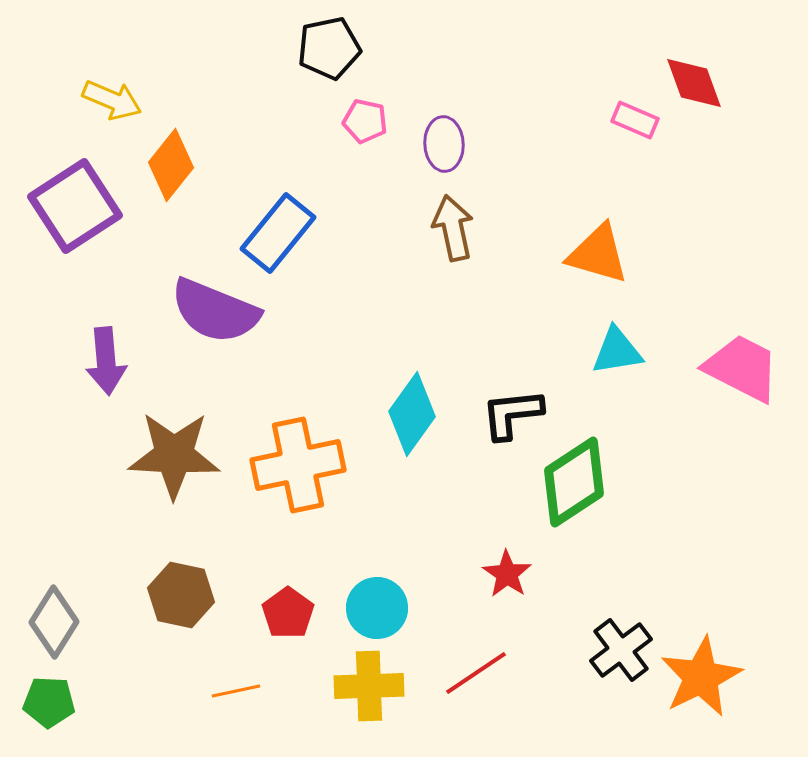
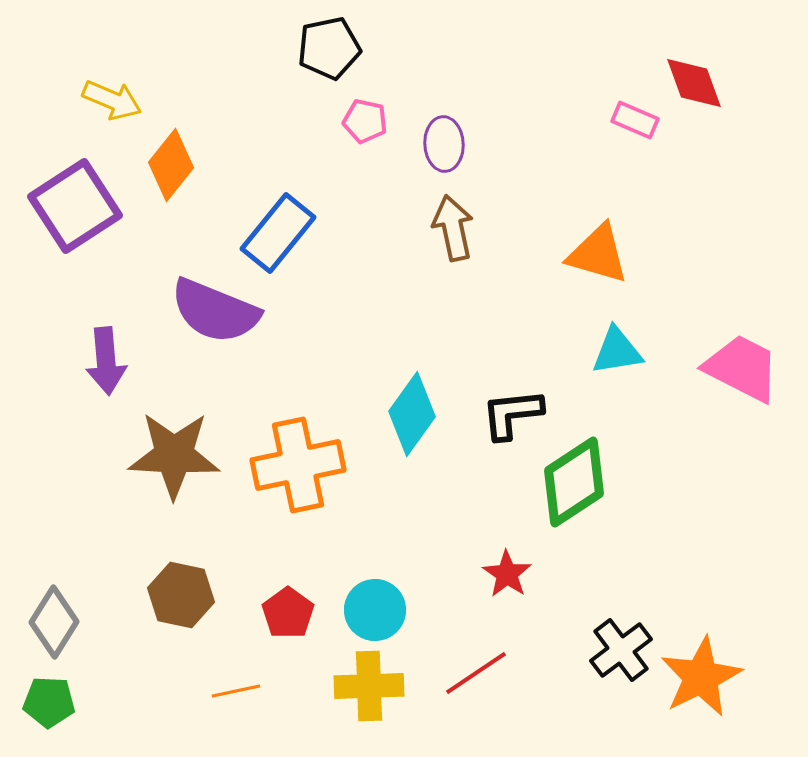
cyan circle: moved 2 px left, 2 px down
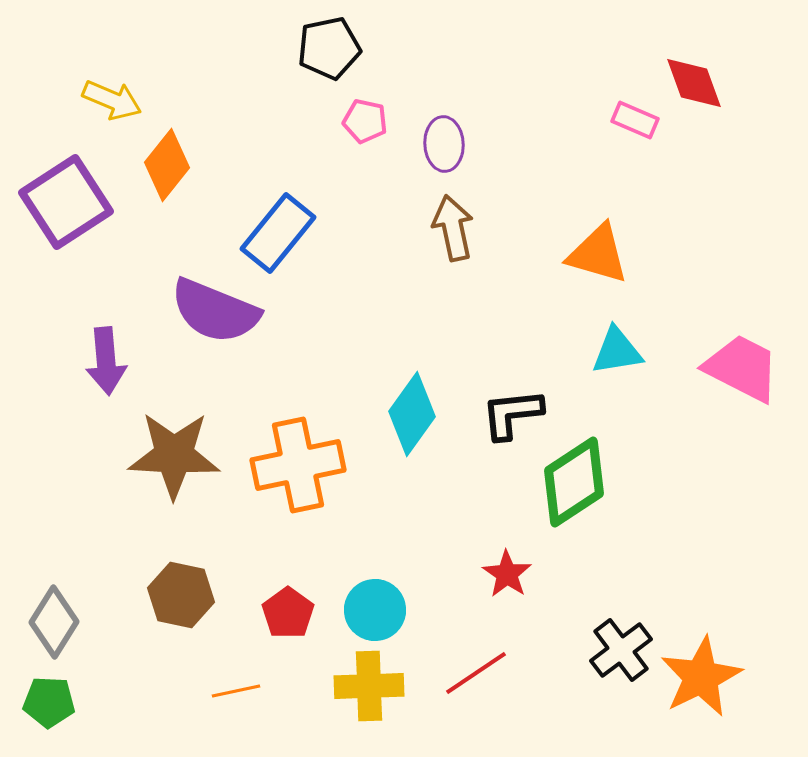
orange diamond: moved 4 px left
purple square: moved 9 px left, 4 px up
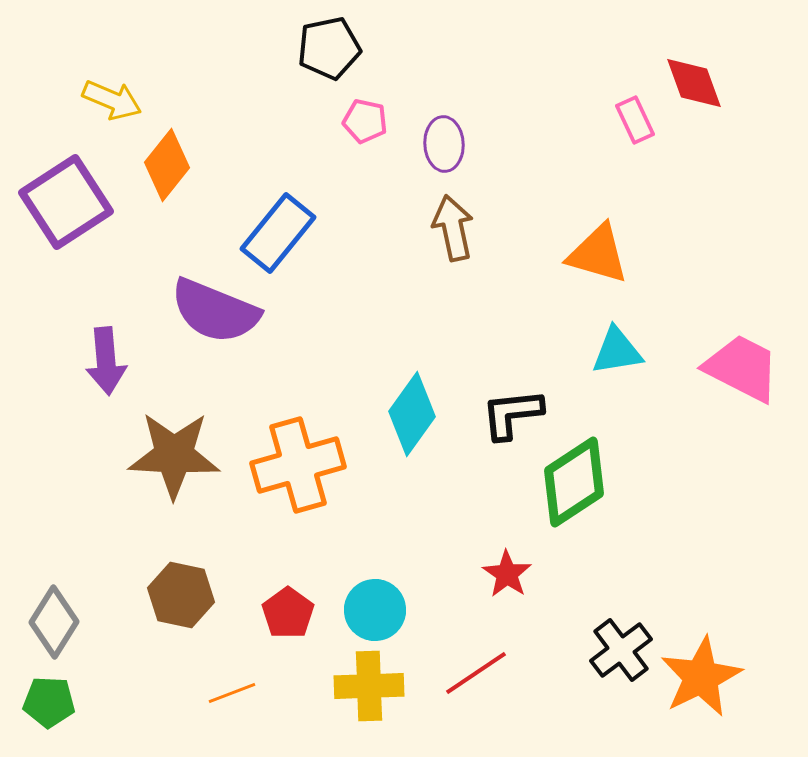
pink rectangle: rotated 42 degrees clockwise
orange cross: rotated 4 degrees counterclockwise
orange line: moved 4 px left, 2 px down; rotated 9 degrees counterclockwise
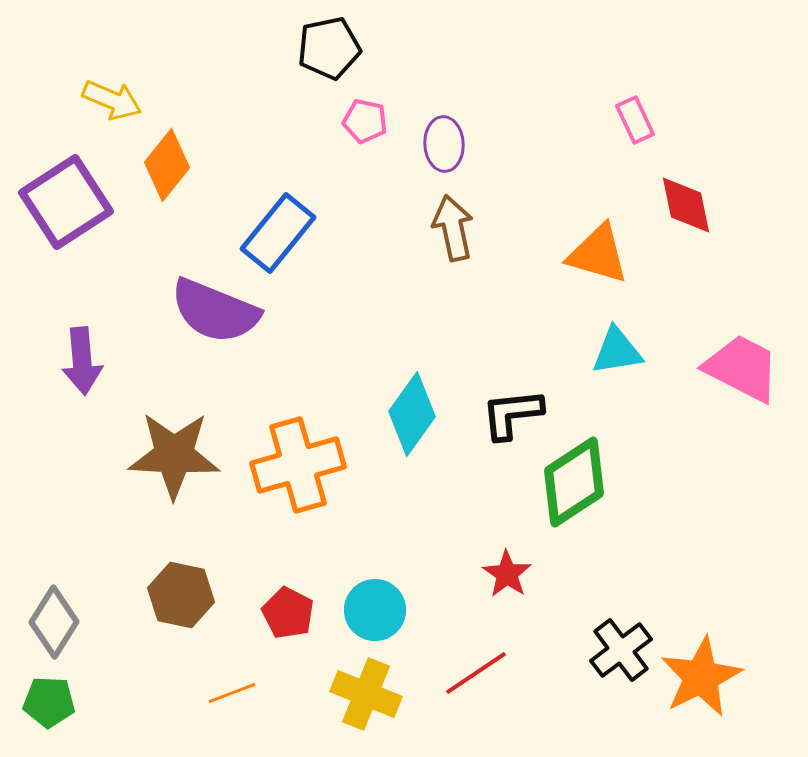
red diamond: moved 8 px left, 122 px down; rotated 8 degrees clockwise
purple arrow: moved 24 px left
red pentagon: rotated 9 degrees counterclockwise
yellow cross: moved 3 px left, 8 px down; rotated 24 degrees clockwise
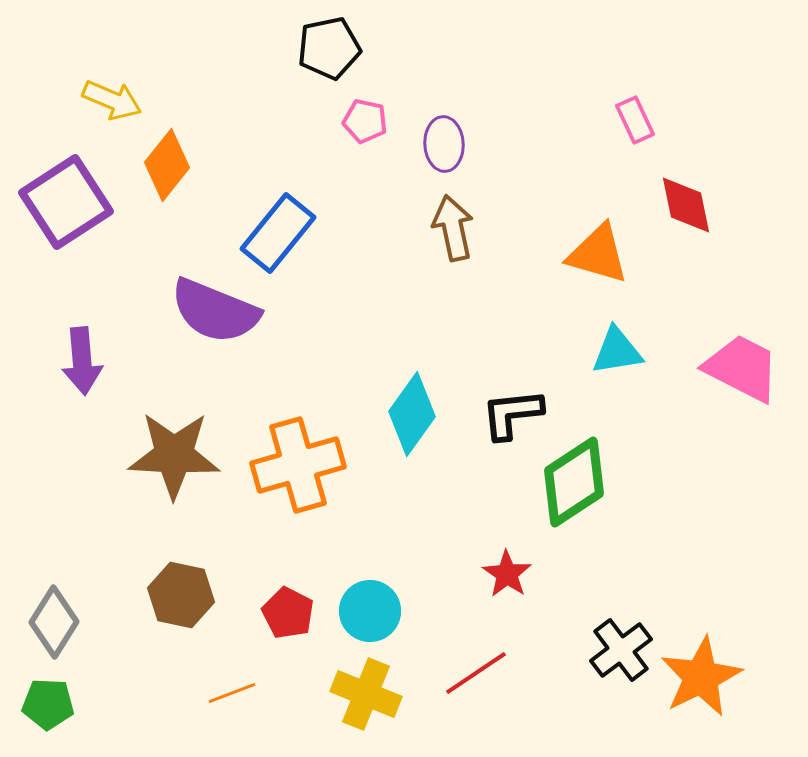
cyan circle: moved 5 px left, 1 px down
green pentagon: moved 1 px left, 2 px down
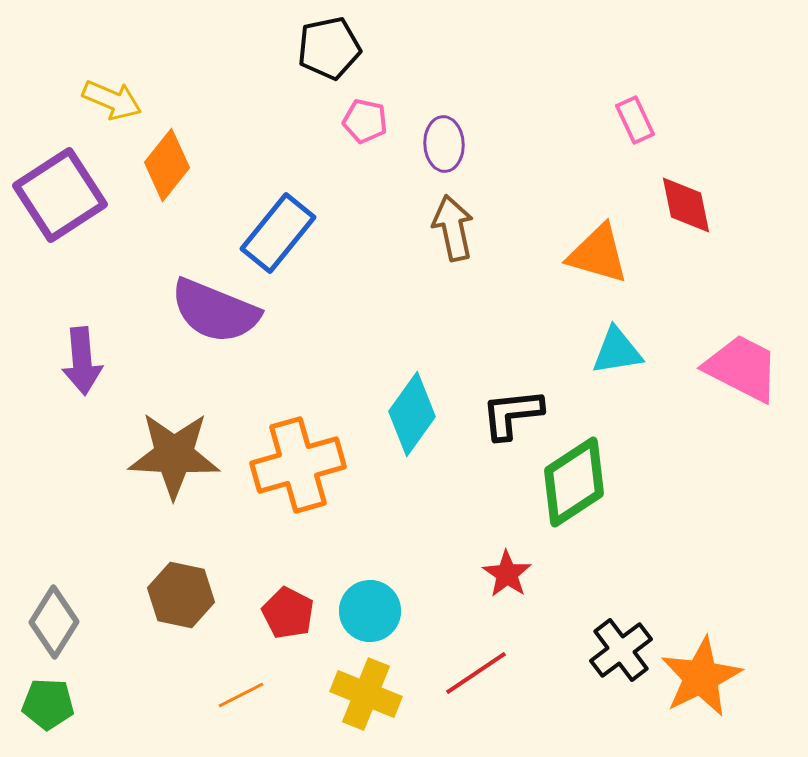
purple square: moved 6 px left, 7 px up
orange line: moved 9 px right, 2 px down; rotated 6 degrees counterclockwise
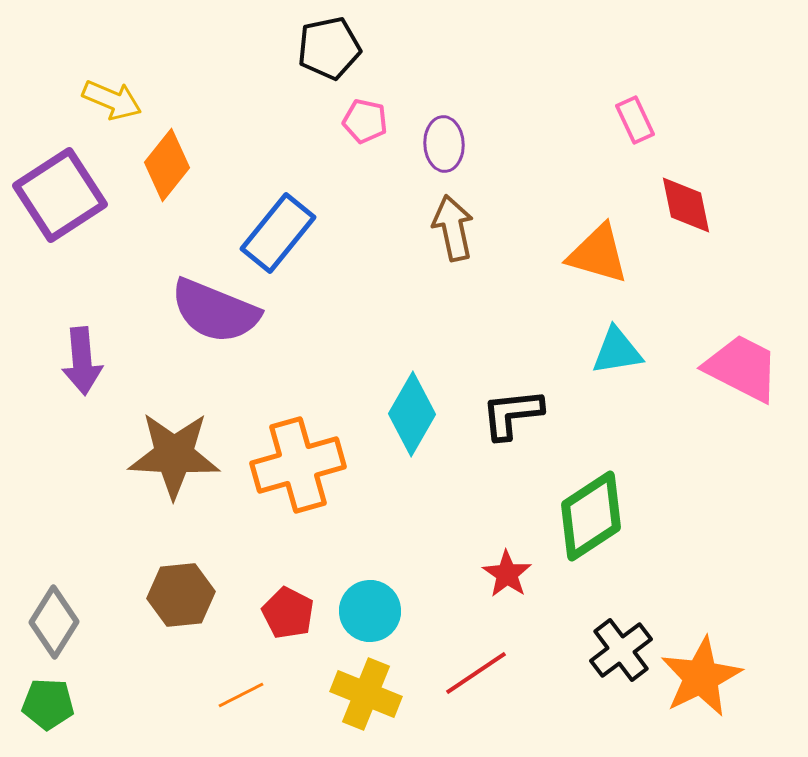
cyan diamond: rotated 6 degrees counterclockwise
green diamond: moved 17 px right, 34 px down
brown hexagon: rotated 18 degrees counterclockwise
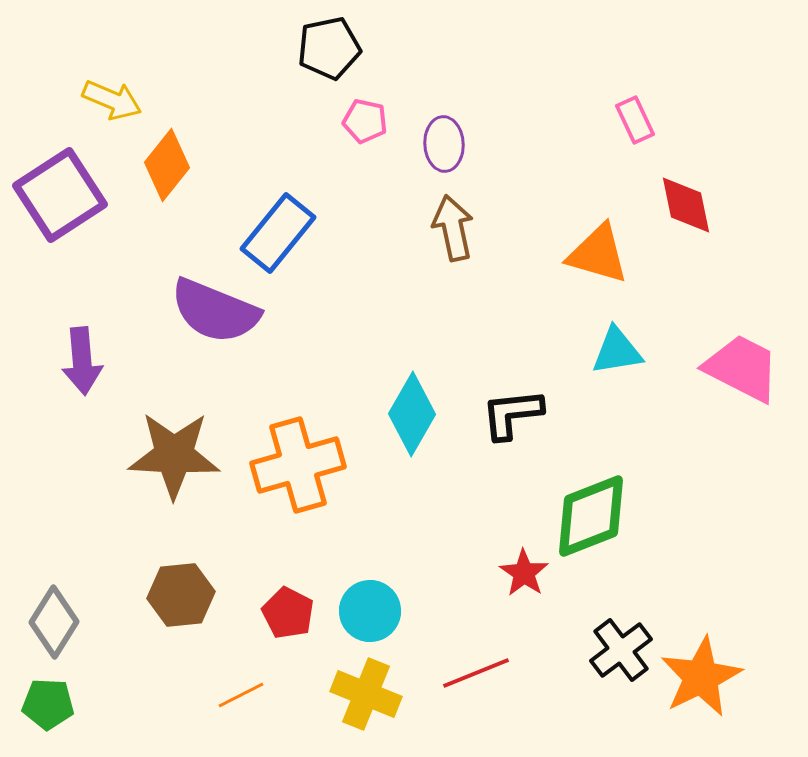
green diamond: rotated 12 degrees clockwise
red star: moved 17 px right, 1 px up
red line: rotated 12 degrees clockwise
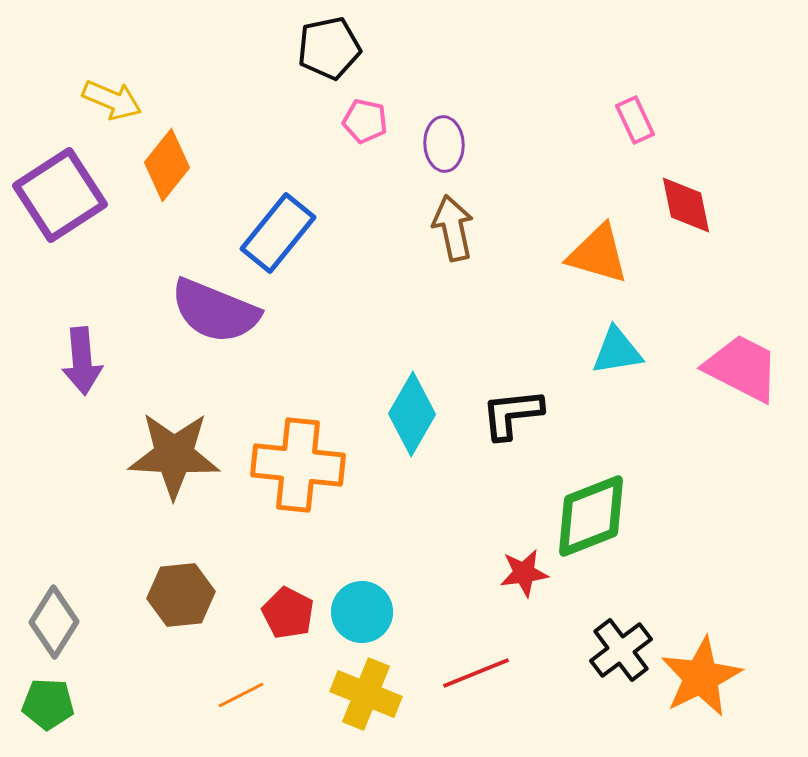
orange cross: rotated 22 degrees clockwise
red star: rotated 30 degrees clockwise
cyan circle: moved 8 px left, 1 px down
